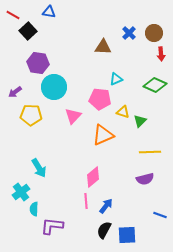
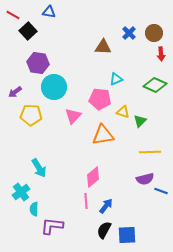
orange triangle: rotated 15 degrees clockwise
blue line: moved 1 px right, 24 px up
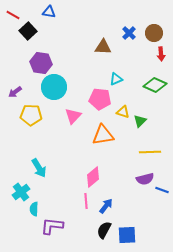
purple hexagon: moved 3 px right
blue line: moved 1 px right, 1 px up
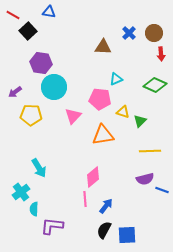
yellow line: moved 1 px up
pink line: moved 1 px left, 2 px up
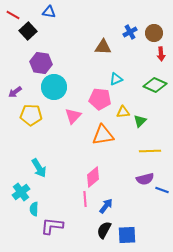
blue cross: moved 1 px right, 1 px up; rotated 16 degrees clockwise
yellow triangle: rotated 24 degrees counterclockwise
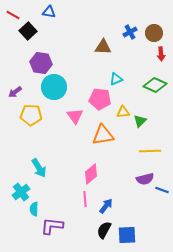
pink triangle: moved 2 px right; rotated 18 degrees counterclockwise
pink diamond: moved 2 px left, 3 px up
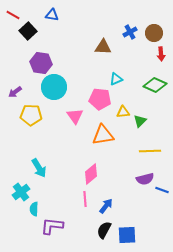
blue triangle: moved 3 px right, 3 px down
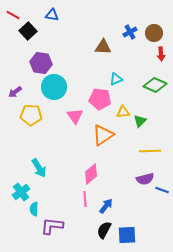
orange triangle: rotated 25 degrees counterclockwise
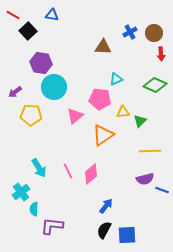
pink triangle: rotated 24 degrees clockwise
pink line: moved 17 px left, 28 px up; rotated 21 degrees counterclockwise
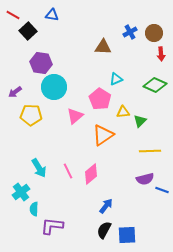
pink pentagon: rotated 25 degrees clockwise
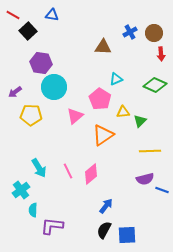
cyan cross: moved 2 px up
cyan semicircle: moved 1 px left, 1 px down
